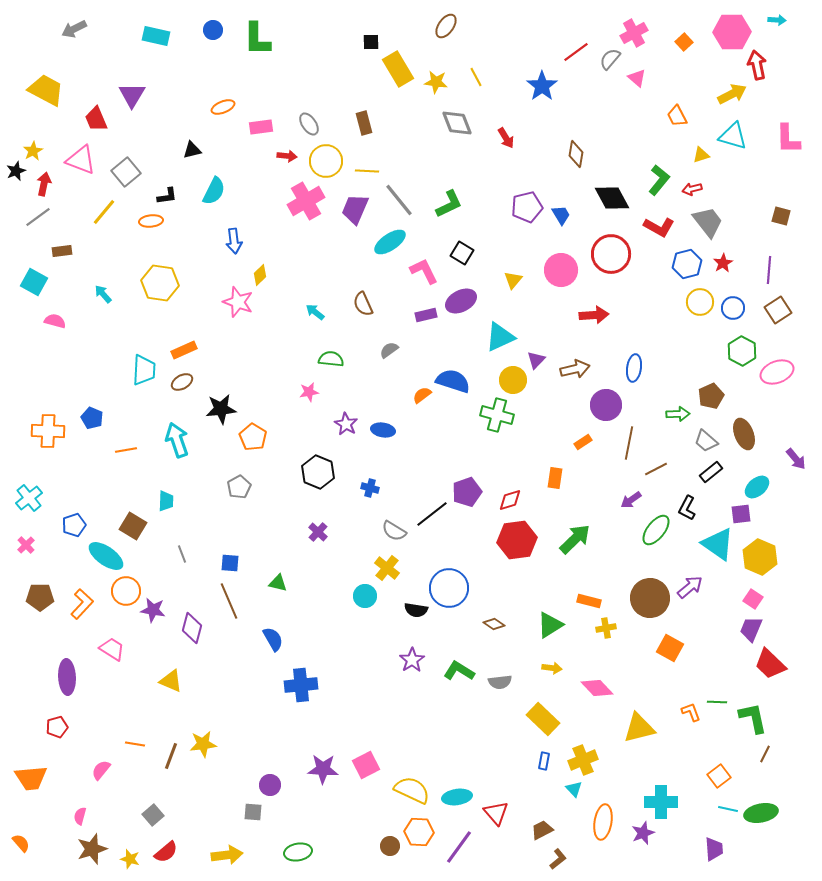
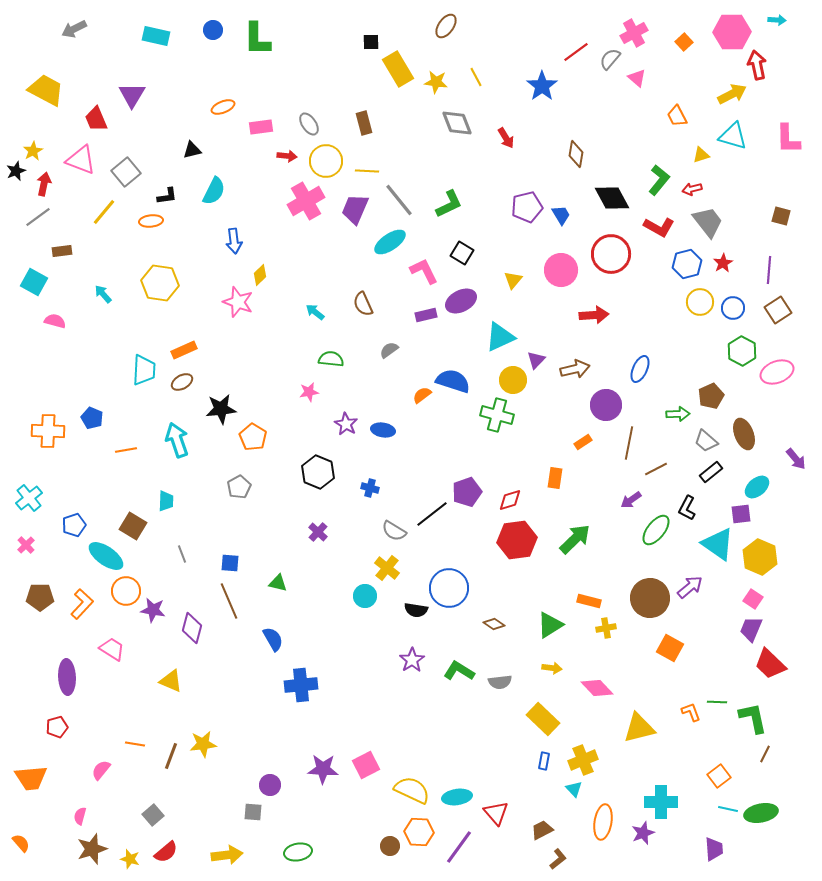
blue ellipse at (634, 368): moved 6 px right, 1 px down; rotated 16 degrees clockwise
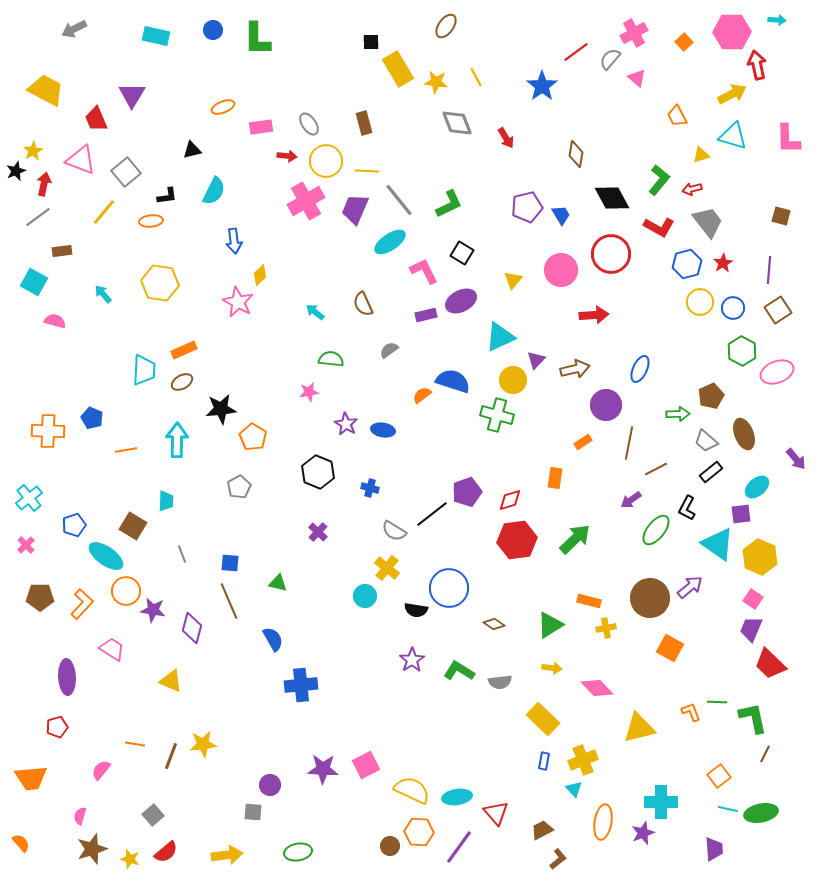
pink star at (238, 302): rotated 8 degrees clockwise
cyan arrow at (177, 440): rotated 20 degrees clockwise
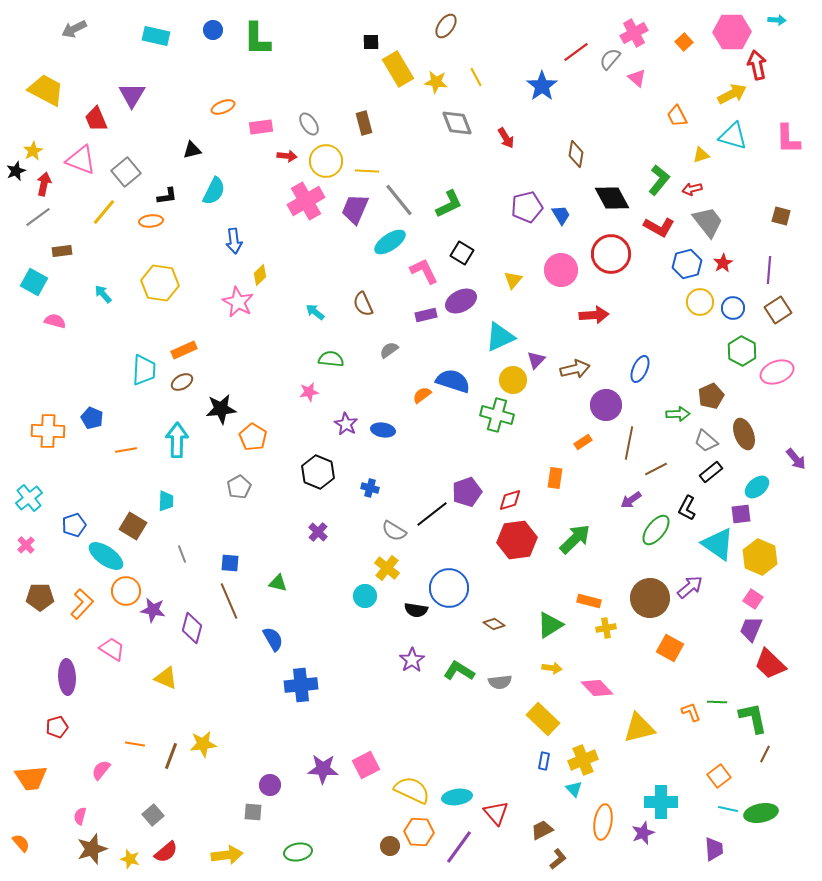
yellow triangle at (171, 681): moved 5 px left, 3 px up
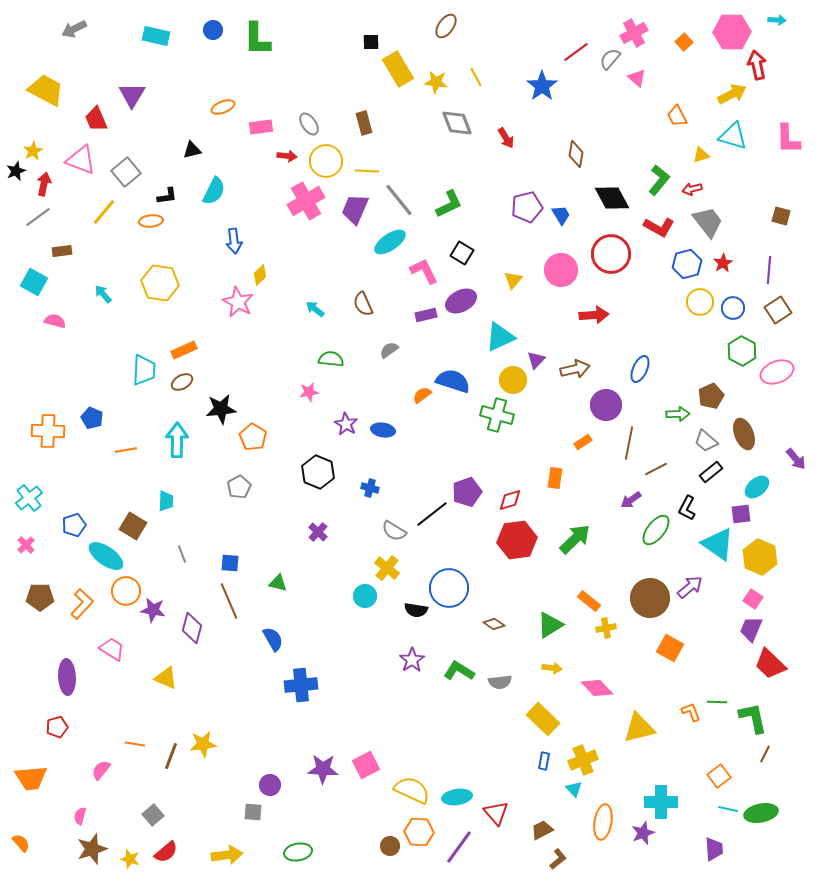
cyan arrow at (315, 312): moved 3 px up
orange rectangle at (589, 601): rotated 25 degrees clockwise
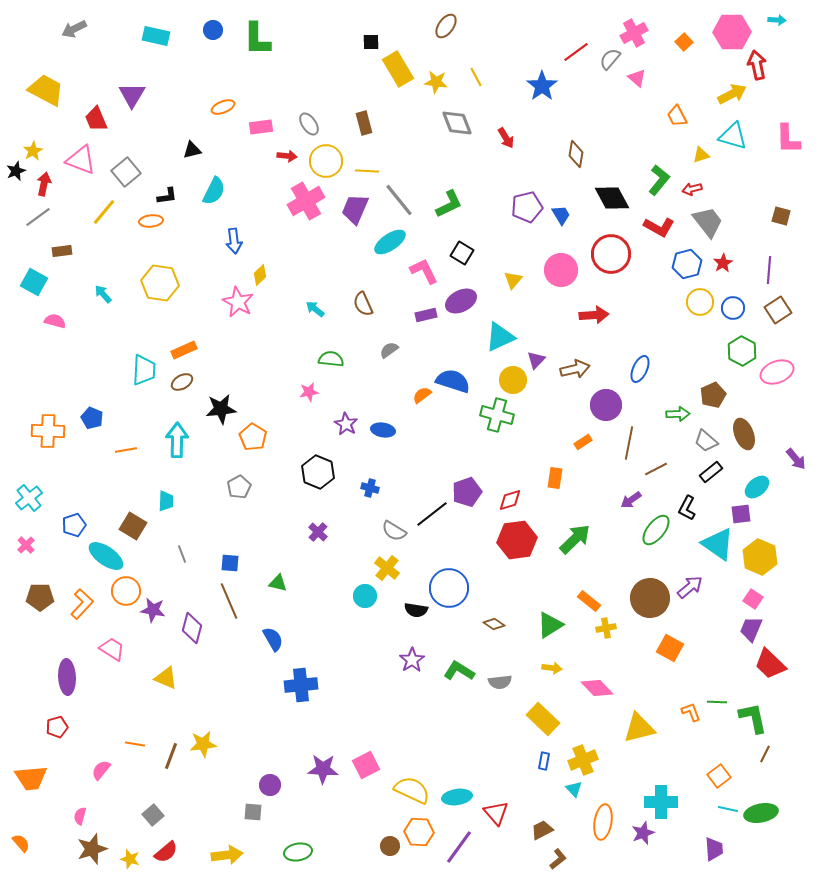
brown pentagon at (711, 396): moved 2 px right, 1 px up
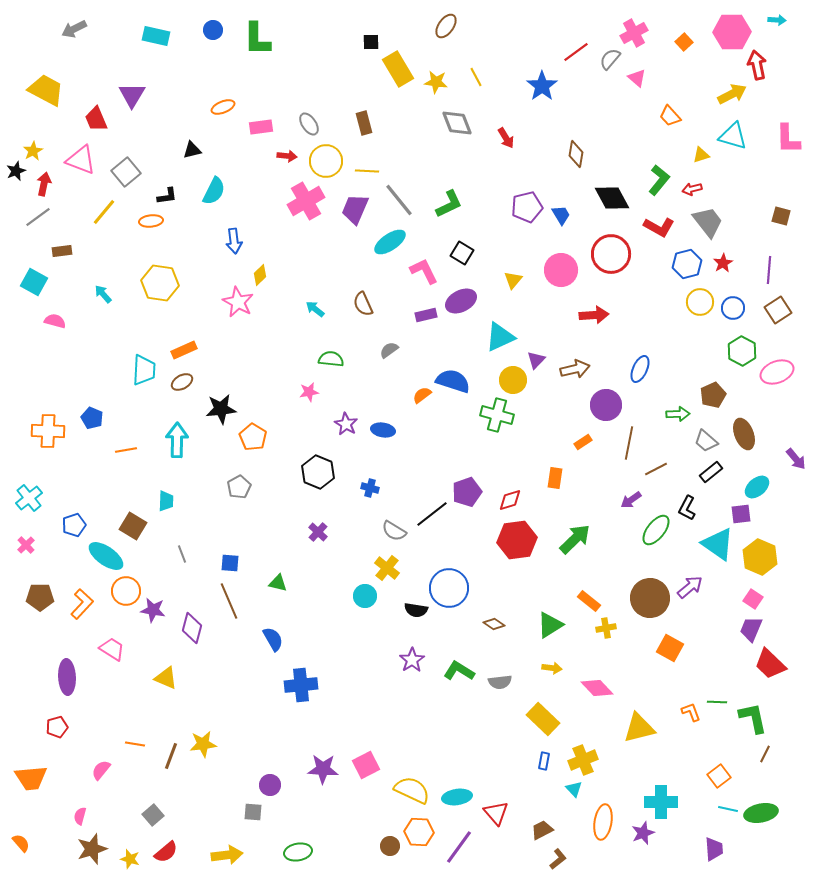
orange trapezoid at (677, 116): moved 7 px left; rotated 15 degrees counterclockwise
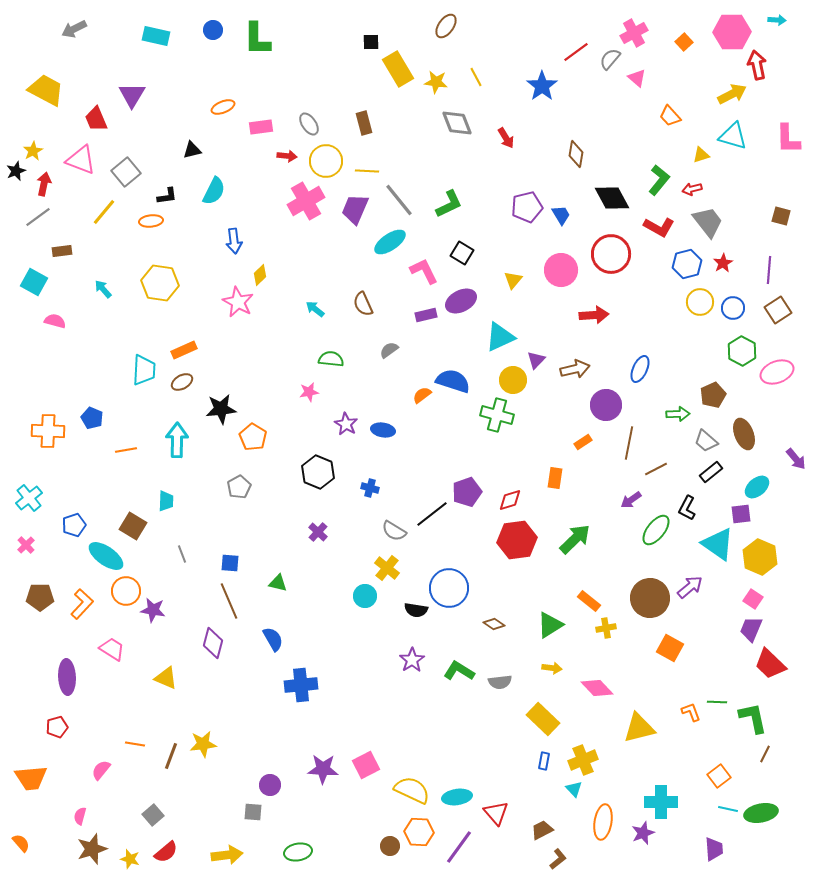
cyan arrow at (103, 294): moved 5 px up
purple diamond at (192, 628): moved 21 px right, 15 px down
